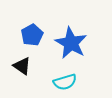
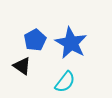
blue pentagon: moved 3 px right, 5 px down
cyan semicircle: rotated 35 degrees counterclockwise
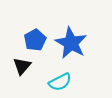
black triangle: rotated 36 degrees clockwise
cyan semicircle: moved 5 px left; rotated 25 degrees clockwise
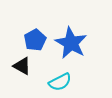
black triangle: rotated 42 degrees counterclockwise
